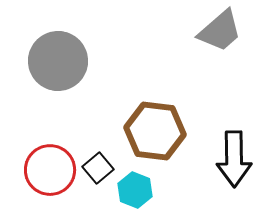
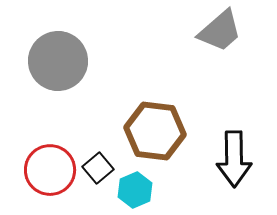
cyan hexagon: rotated 16 degrees clockwise
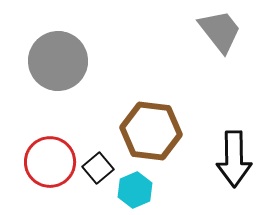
gray trapezoid: rotated 87 degrees counterclockwise
brown hexagon: moved 4 px left
red circle: moved 8 px up
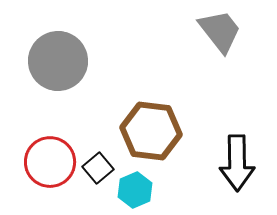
black arrow: moved 3 px right, 4 px down
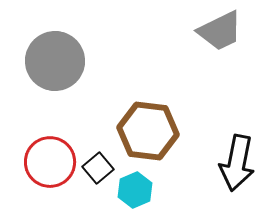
gray trapezoid: rotated 102 degrees clockwise
gray circle: moved 3 px left
brown hexagon: moved 3 px left
black arrow: rotated 12 degrees clockwise
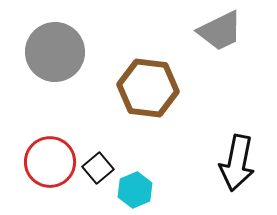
gray circle: moved 9 px up
brown hexagon: moved 43 px up
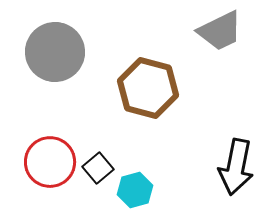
brown hexagon: rotated 8 degrees clockwise
black arrow: moved 1 px left, 4 px down
cyan hexagon: rotated 8 degrees clockwise
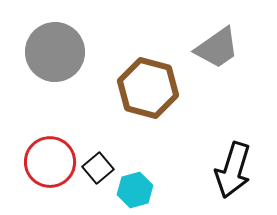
gray trapezoid: moved 3 px left, 17 px down; rotated 9 degrees counterclockwise
black arrow: moved 3 px left, 3 px down; rotated 6 degrees clockwise
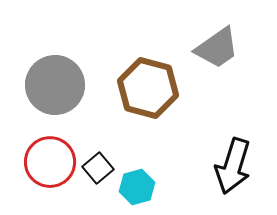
gray circle: moved 33 px down
black arrow: moved 4 px up
cyan hexagon: moved 2 px right, 3 px up
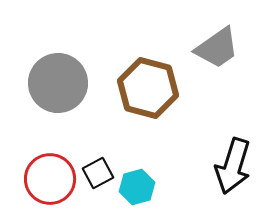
gray circle: moved 3 px right, 2 px up
red circle: moved 17 px down
black square: moved 5 px down; rotated 12 degrees clockwise
